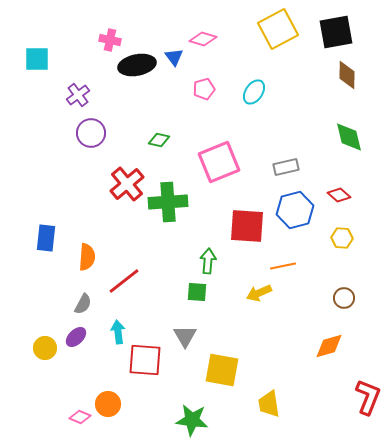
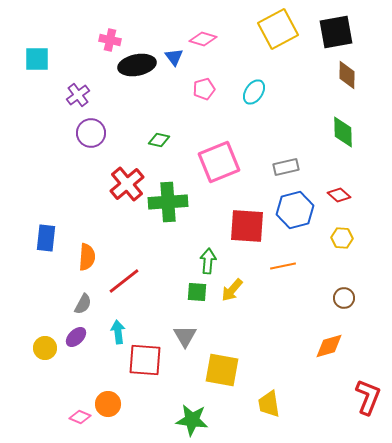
green diamond at (349, 137): moved 6 px left, 5 px up; rotated 12 degrees clockwise
yellow arrow at (259, 293): moved 27 px left, 3 px up; rotated 25 degrees counterclockwise
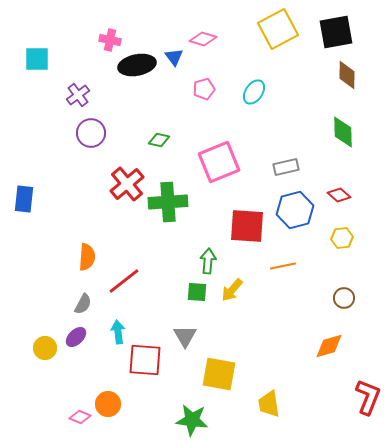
blue rectangle at (46, 238): moved 22 px left, 39 px up
yellow hexagon at (342, 238): rotated 10 degrees counterclockwise
yellow square at (222, 370): moved 3 px left, 4 px down
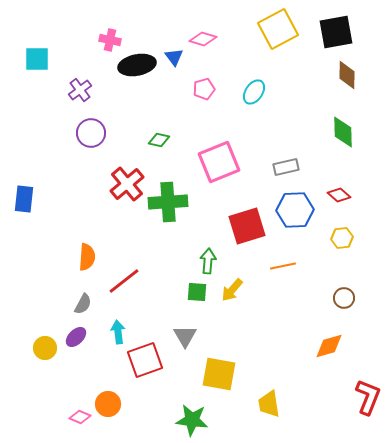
purple cross at (78, 95): moved 2 px right, 5 px up
blue hexagon at (295, 210): rotated 12 degrees clockwise
red square at (247, 226): rotated 21 degrees counterclockwise
red square at (145, 360): rotated 24 degrees counterclockwise
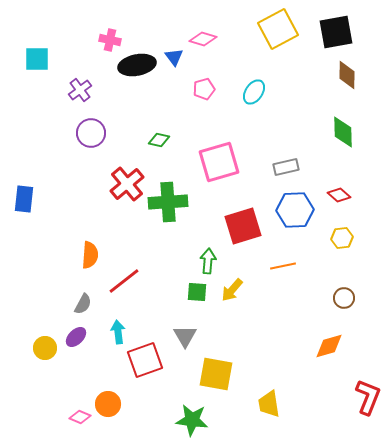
pink square at (219, 162): rotated 6 degrees clockwise
red square at (247, 226): moved 4 px left
orange semicircle at (87, 257): moved 3 px right, 2 px up
yellow square at (219, 374): moved 3 px left
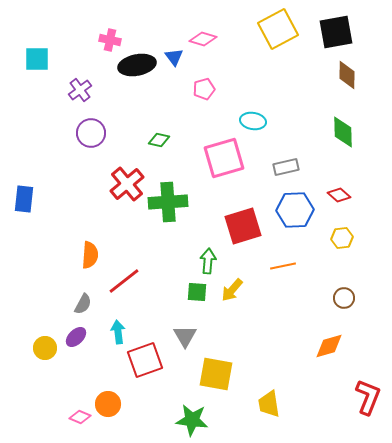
cyan ellipse at (254, 92): moved 1 px left, 29 px down; rotated 65 degrees clockwise
pink square at (219, 162): moved 5 px right, 4 px up
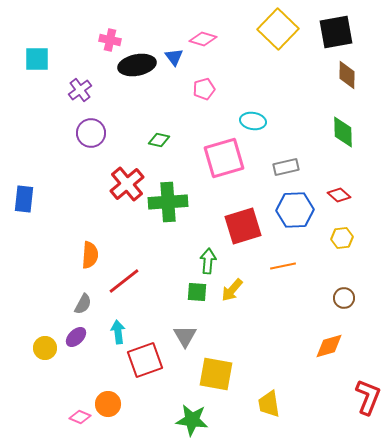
yellow square at (278, 29): rotated 18 degrees counterclockwise
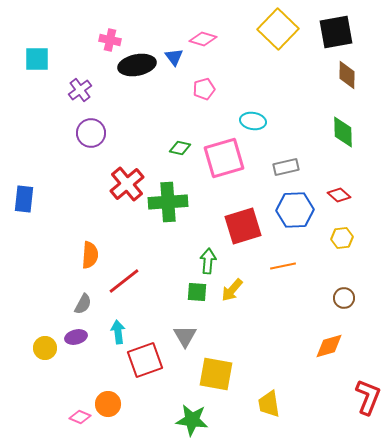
green diamond at (159, 140): moved 21 px right, 8 px down
purple ellipse at (76, 337): rotated 30 degrees clockwise
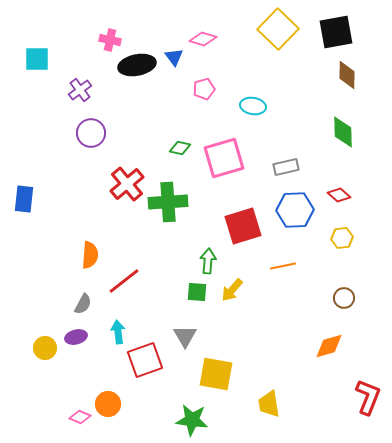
cyan ellipse at (253, 121): moved 15 px up
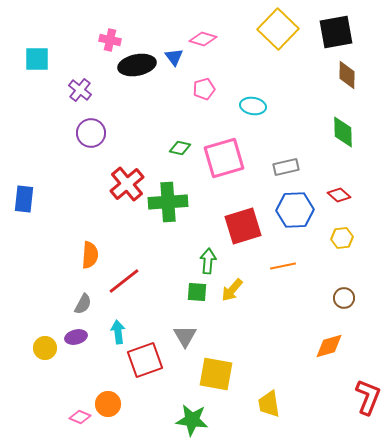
purple cross at (80, 90): rotated 15 degrees counterclockwise
